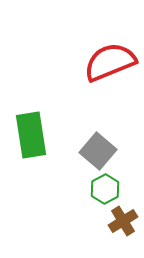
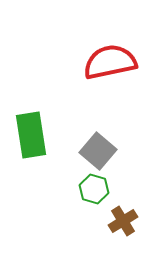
red semicircle: rotated 10 degrees clockwise
green hexagon: moved 11 px left; rotated 16 degrees counterclockwise
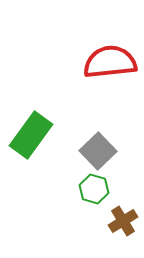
red semicircle: rotated 6 degrees clockwise
green rectangle: rotated 45 degrees clockwise
gray square: rotated 6 degrees clockwise
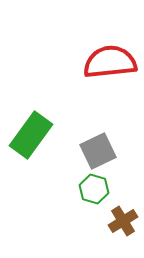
gray square: rotated 18 degrees clockwise
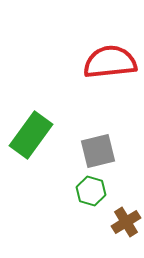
gray square: rotated 12 degrees clockwise
green hexagon: moved 3 px left, 2 px down
brown cross: moved 3 px right, 1 px down
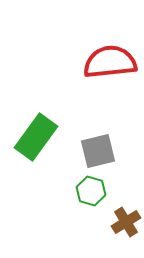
green rectangle: moved 5 px right, 2 px down
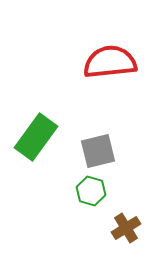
brown cross: moved 6 px down
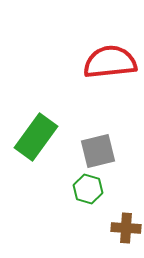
green hexagon: moved 3 px left, 2 px up
brown cross: rotated 36 degrees clockwise
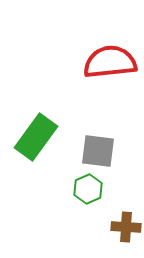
gray square: rotated 21 degrees clockwise
green hexagon: rotated 20 degrees clockwise
brown cross: moved 1 px up
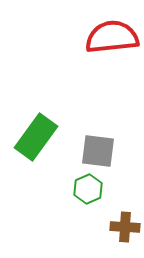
red semicircle: moved 2 px right, 25 px up
brown cross: moved 1 px left
